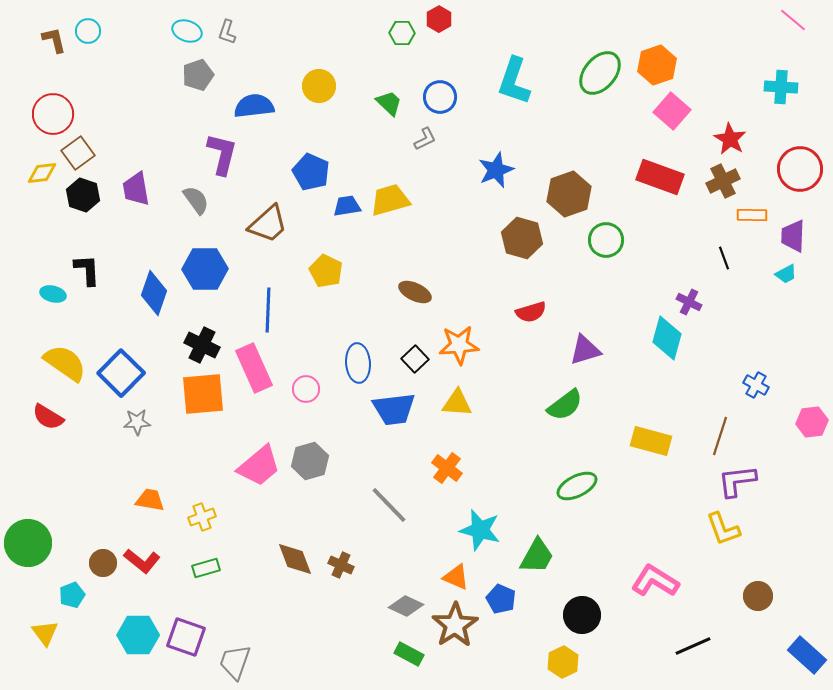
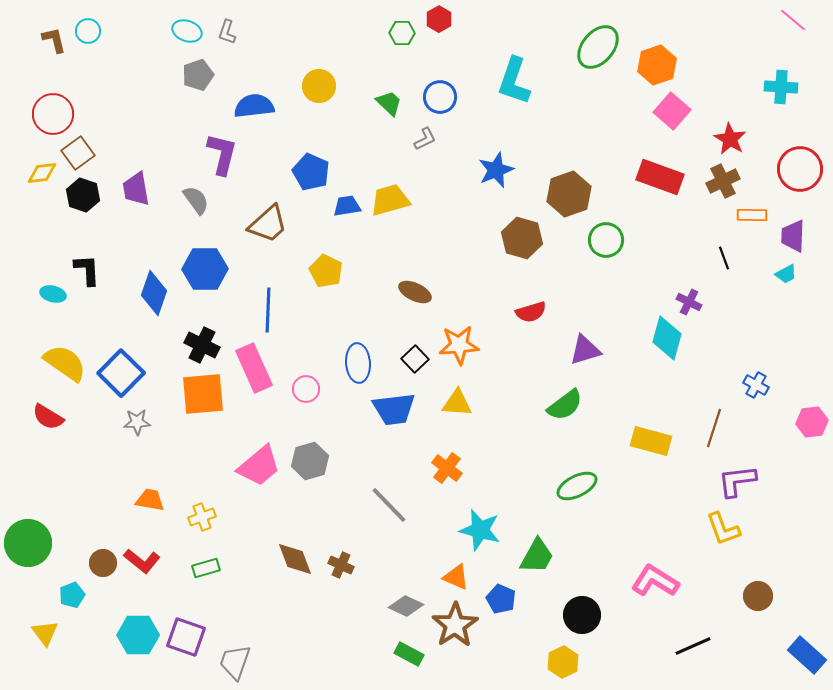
green ellipse at (600, 73): moved 2 px left, 26 px up
brown line at (720, 436): moved 6 px left, 8 px up
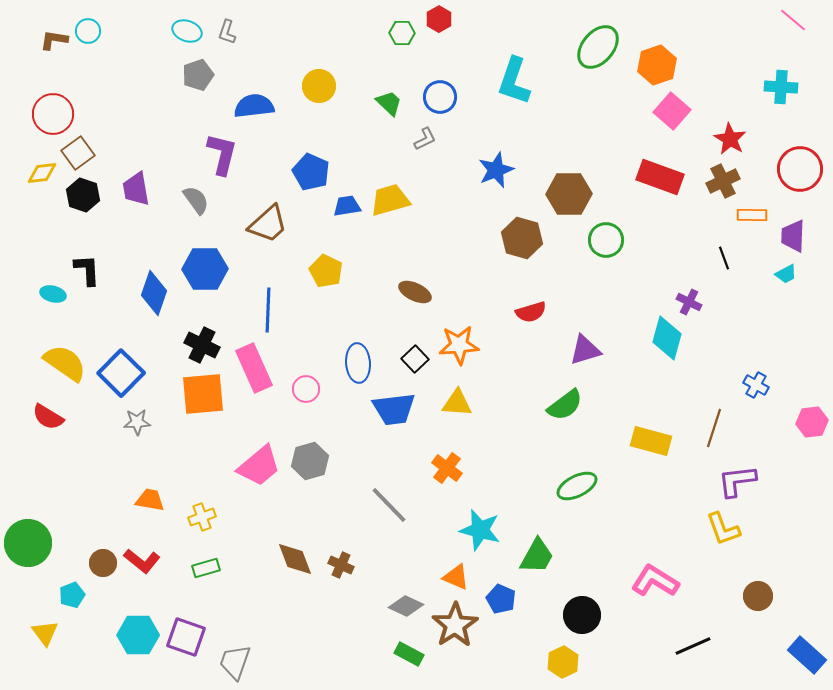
brown L-shape at (54, 40): rotated 68 degrees counterclockwise
brown hexagon at (569, 194): rotated 18 degrees clockwise
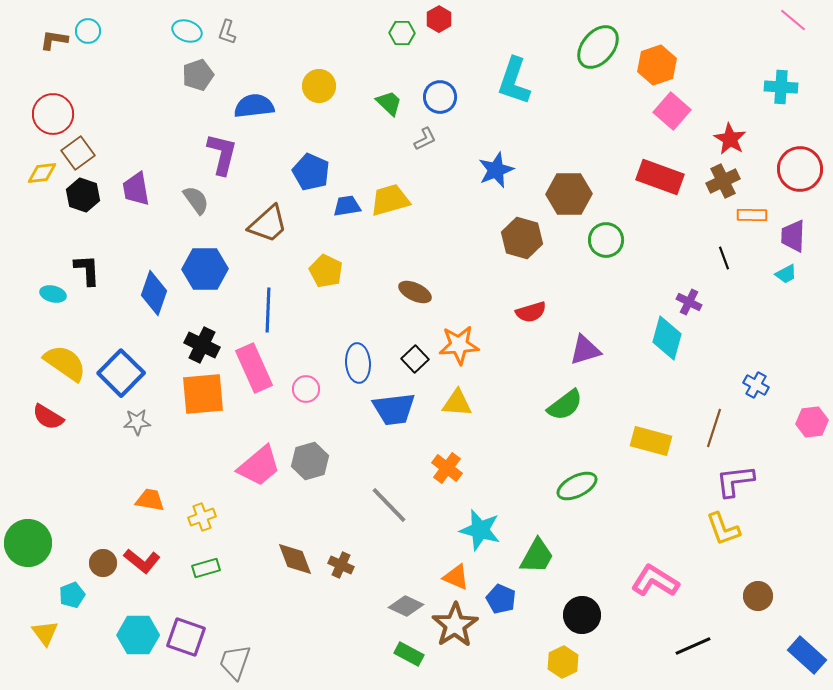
purple L-shape at (737, 481): moved 2 px left
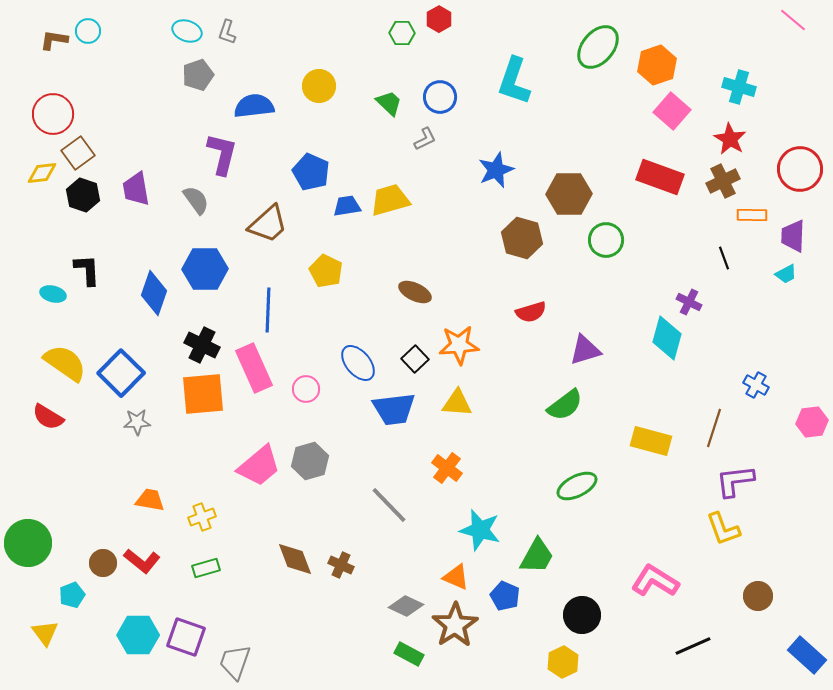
cyan cross at (781, 87): moved 42 px left; rotated 12 degrees clockwise
blue ellipse at (358, 363): rotated 36 degrees counterclockwise
blue pentagon at (501, 599): moved 4 px right, 3 px up
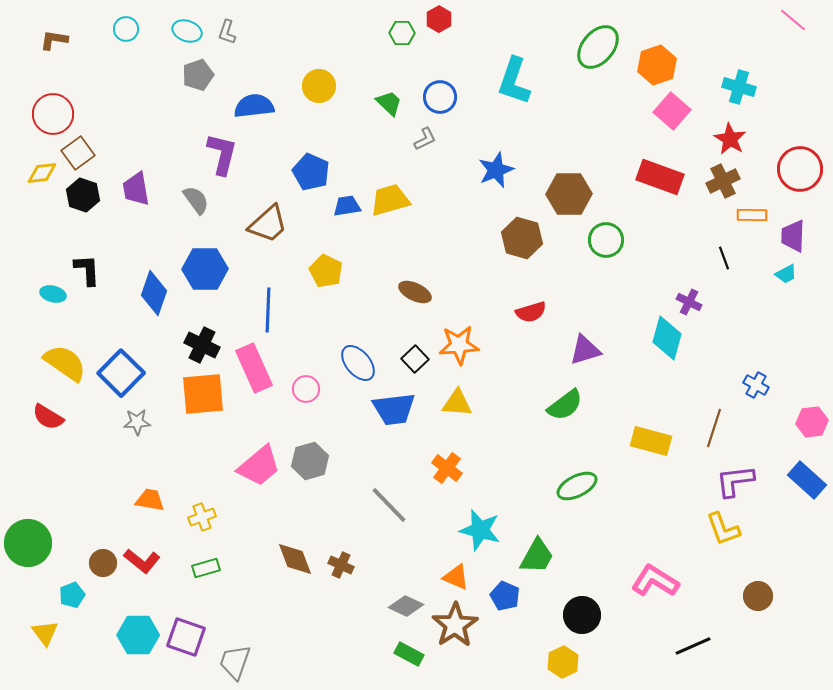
cyan circle at (88, 31): moved 38 px right, 2 px up
blue rectangle at (807, 655): moved 175 px up
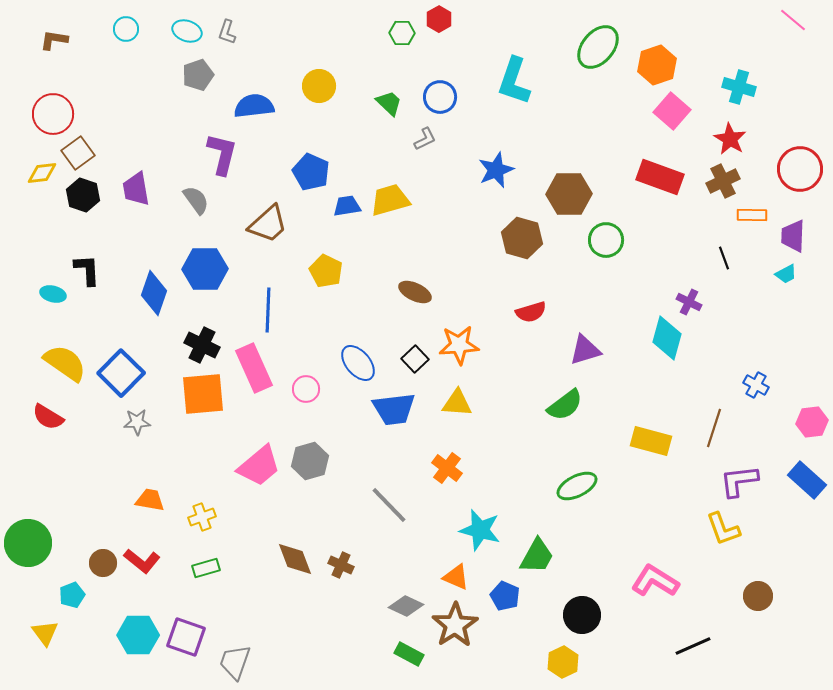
purple L-shape at (735, 481): moved 4 px right
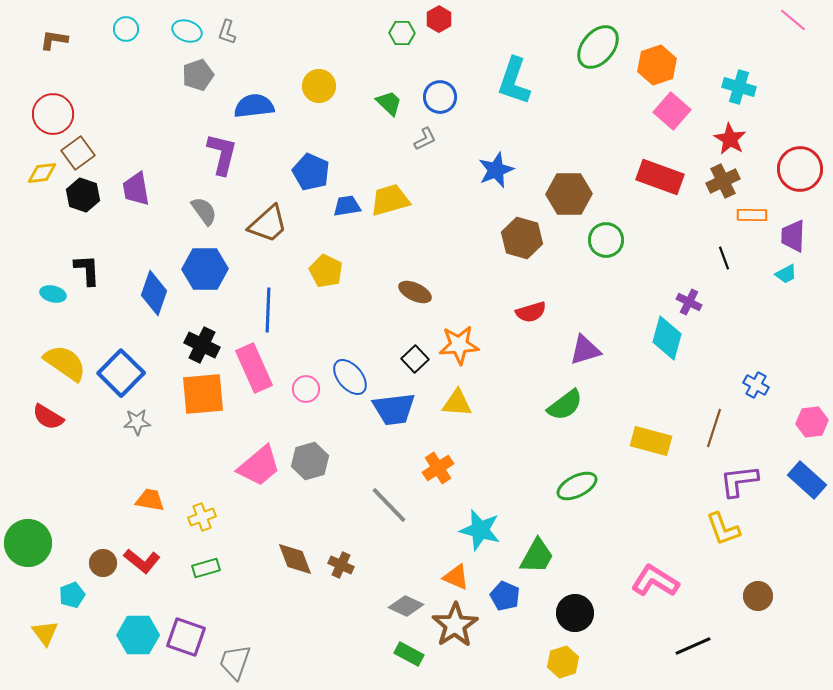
gray semicircle at (196, 200): moved 8 px right, 11 px down
blue ellipse at (358, 363): moved 8 px left, 14 px down
orange cross at (447, 468): moved 9 px left; rotated 20 degrees clockwise
black circle at (582, 615): moved 7 px left, 2 px up
yellow hexagon at (563, 662): rotated 8 degrees clockwise
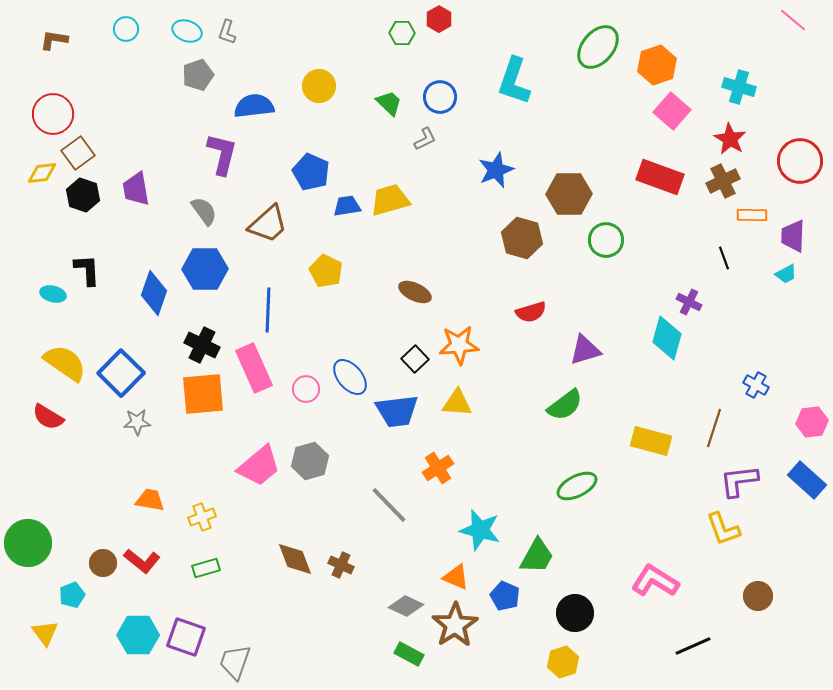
red circle at (800, 169): moved 8 px up
blue trapezoid at (394, 409): moved 3 px right, 2 px down
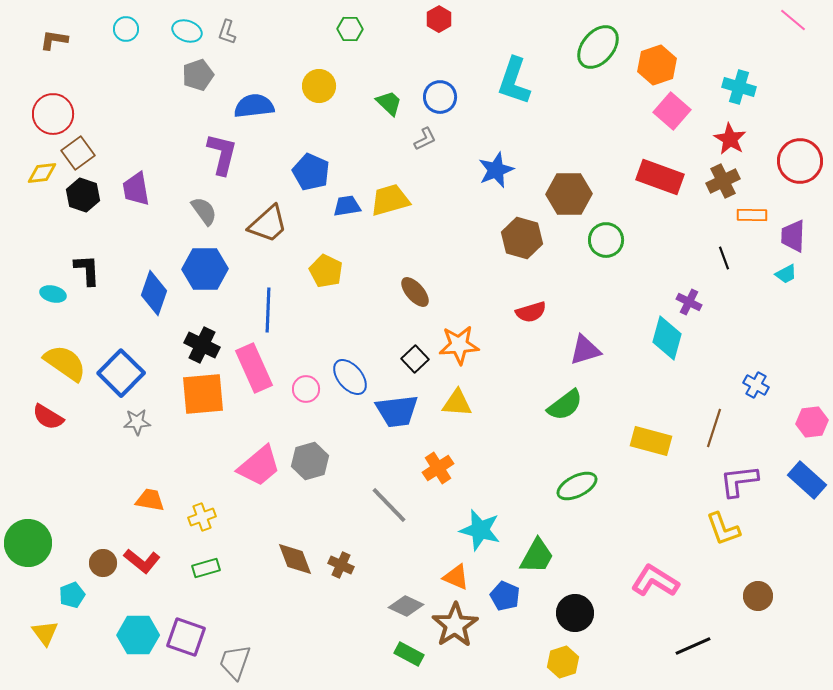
green hexagon at (402, 33): moved 52 px left, 4 px up
brown ellipse at (415, 292): rotated 24 degrees clockwise
